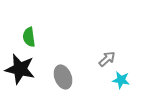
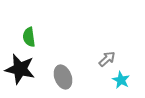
cyan star: rotated 18 degrees clockwise
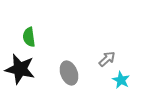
gray ellipse: moved 6 px right, 4 px up
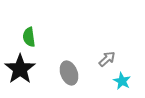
black star: rotated 24 degrees clockwise
cyan star: moved 1 px right, 1 px down
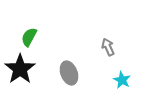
green semicircle: rotated 36 degrees clockwise
gray arrow: moved 1 px right, 12 px up; rotated 72 degrees counterclockwise
cyan star: moved 1 px up
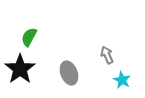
gray arrow: moved 1 px left, 8 px down
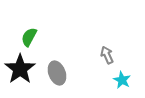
gray ellipse: moved 12 px left
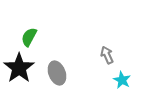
black star: moved 1 px left, 1 px up
